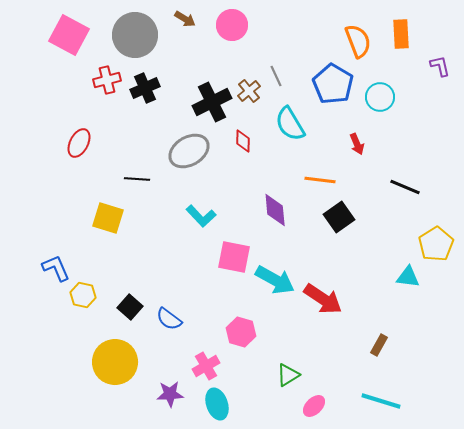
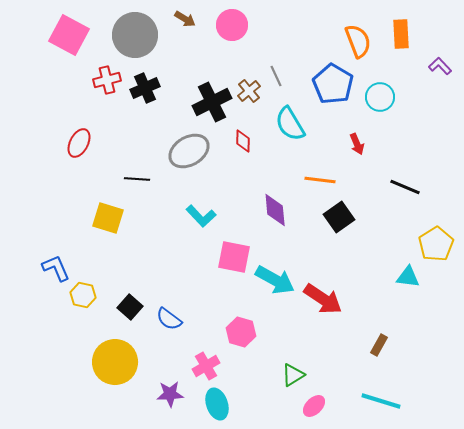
purple L-shape at (440, 66): rotated 30 degrees counterclockwise
green triangle at (288, 375): moved 5 px right
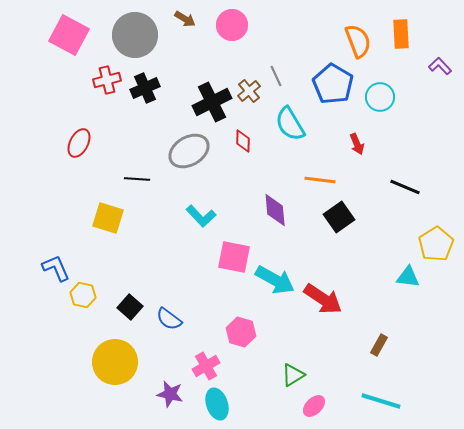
purple star at (170, 394): rotated 16 degrees clockwise
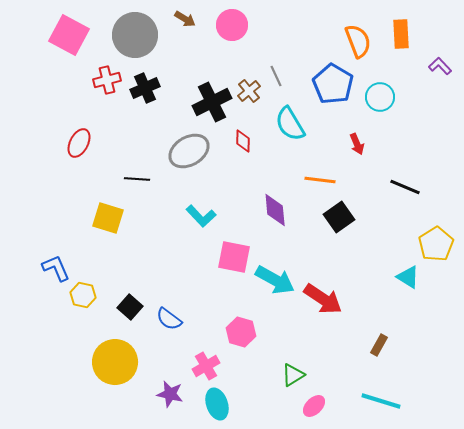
cyan triangle at (408, 277): rotated 25 degrees clockwise
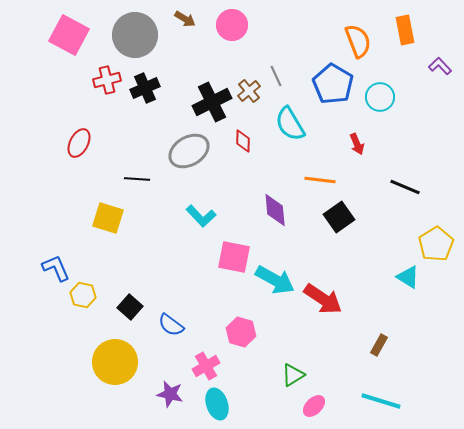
orange rectangle at (401, 34): moved 4 px right, 4 px up; rotated 8 degrees counterclockwise
blue semicircle at (169, 319): moved 2 px right, 6 px down
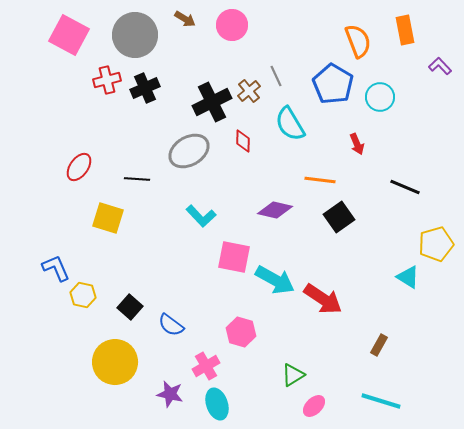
red ellipse at (79, 143): moved 24 px down; rotated 8 degrees clockwise
purple diamond at (275, 210): rotated 72 degrees counterclockwise
yellow pentagon at (436, 244): rotated 16 degrees clockwise
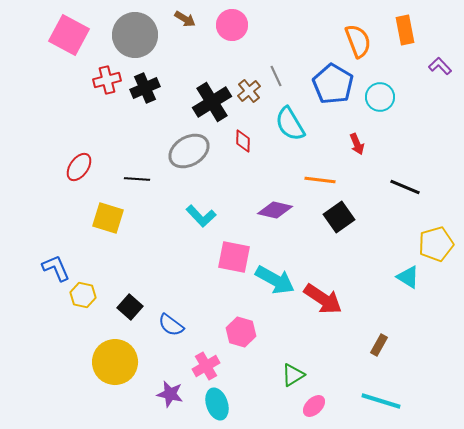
black cross at (212, 102): rotated 6 degrees counterclockwise
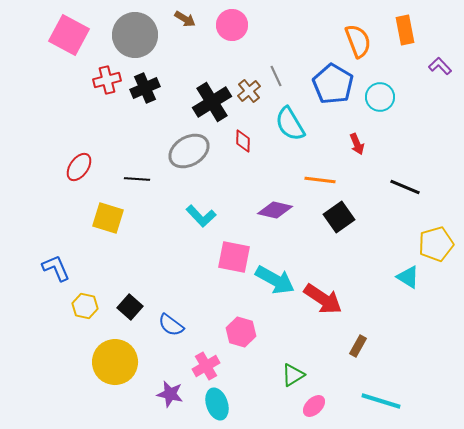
yellow hexagon at (83, 295): moved 2 px right, 11 px down
brown rectangle at (379, 345): moved 21 px left, 1 px down
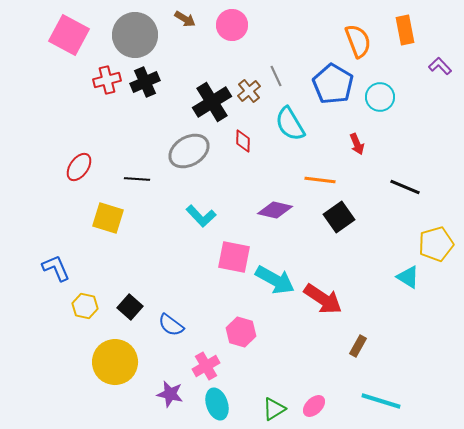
black cross at (145, 88): moved 6 px up
green triangle at (293, 375): moved 19 px left, 34 px down
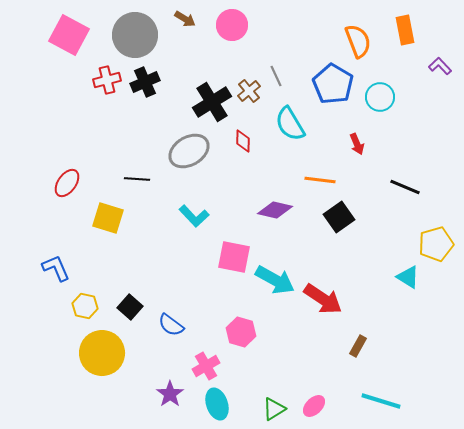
red ellipse at (79, 167): moved 12 px left, 16 px down
cyan L-shape at (201, 216): moved 7 px left
yellow circle at (115, 362): moved 13 px left, 9 px up
purple star at (170, 394): rotated 24 degrees clockwise
